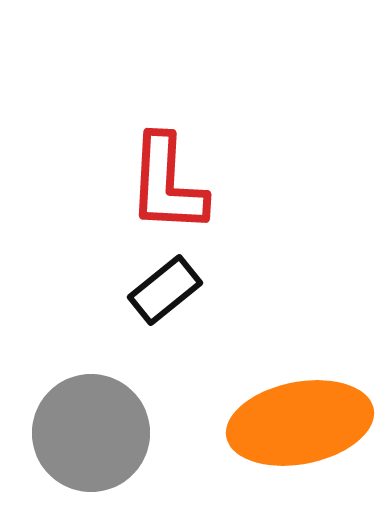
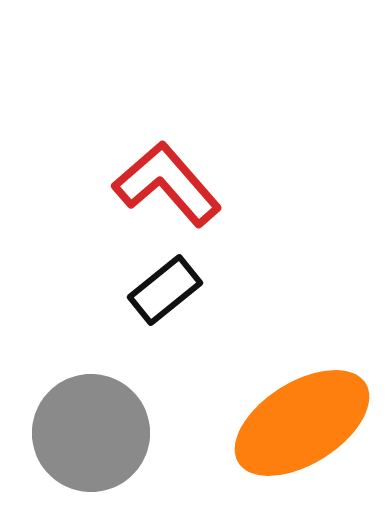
red L-shape: rotated 136 degrees clockwise
orange ellipse: moved 2 px right; rotated 21 degrees counterclockwise
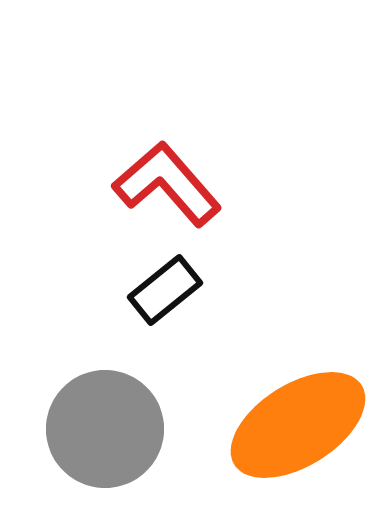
orange ellipse: moved 4 px left, 2 px down
gray circle: moved 14 px right, 4 px up
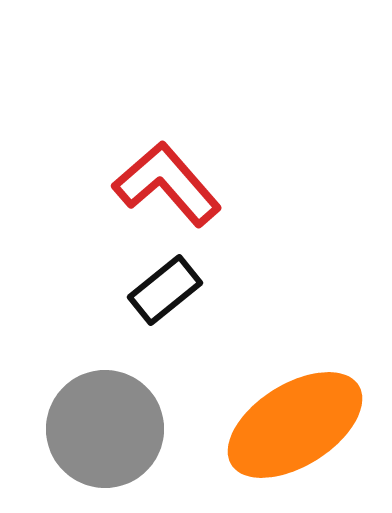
orange ellipse: moved 3 px left
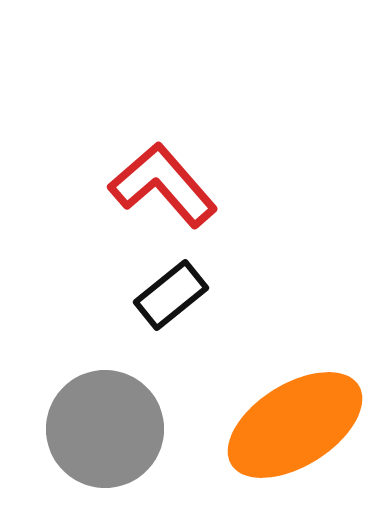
red L-shape: moved 4 px left, 1 px down
black rectangle: moved 6 px right, 5 px down
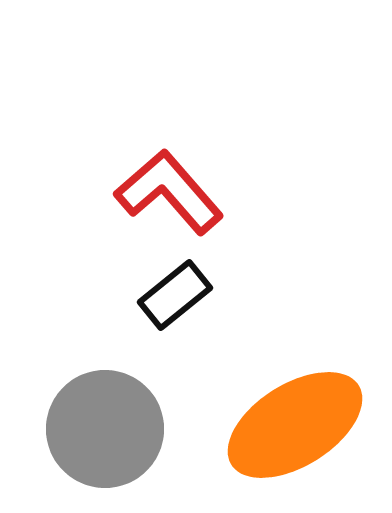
red L-shape: moved 6 px right, 7 px down
black rectangle: moved 4 px right
